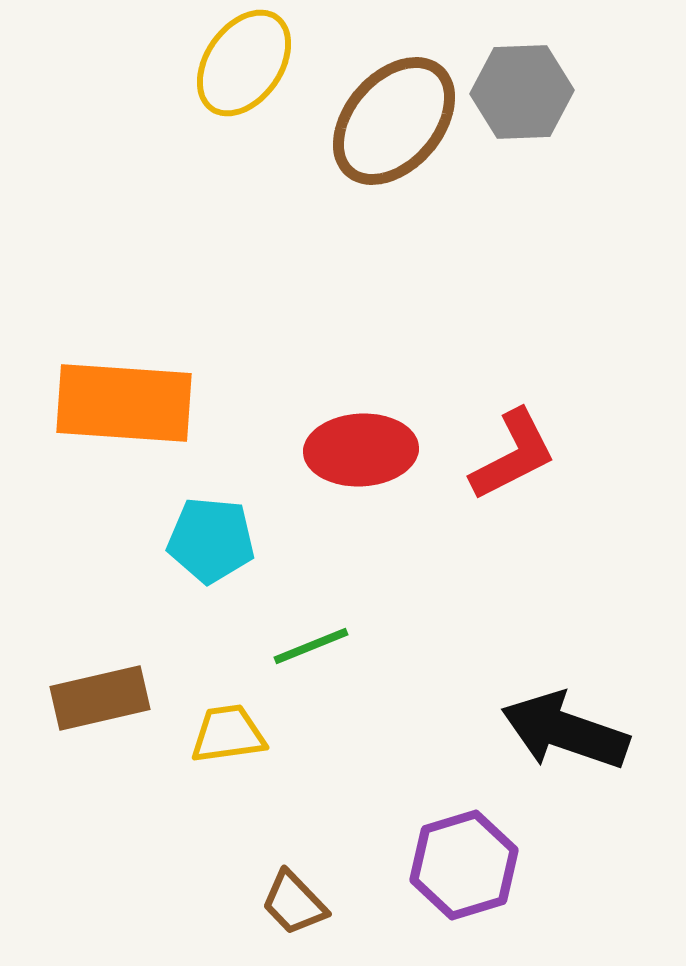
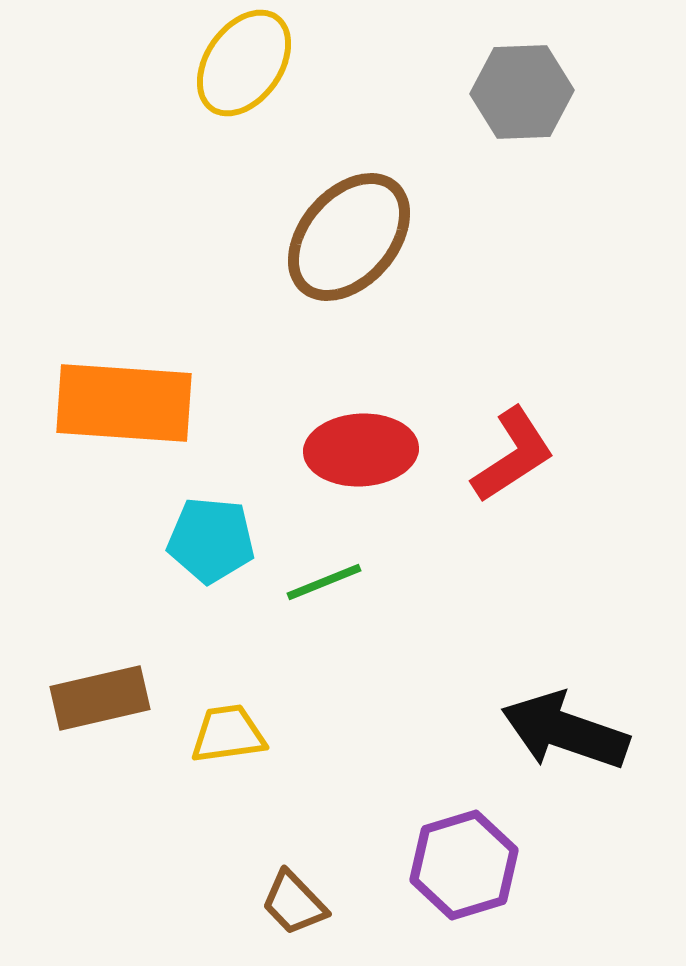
brown ellipse: moved 45 px left, 116 px down
red L-shape: rotated 6 degrees counterclockwise
green line: moved 13 px right, 64 px up
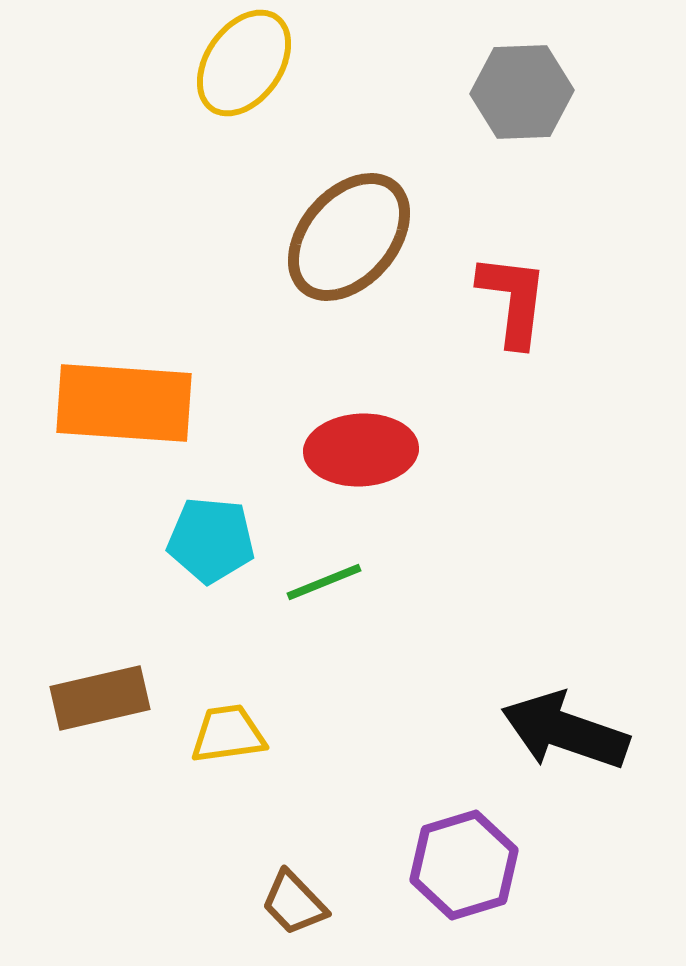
red L-shape: moved 155 px up; rotated 50 degrees counterclockwise
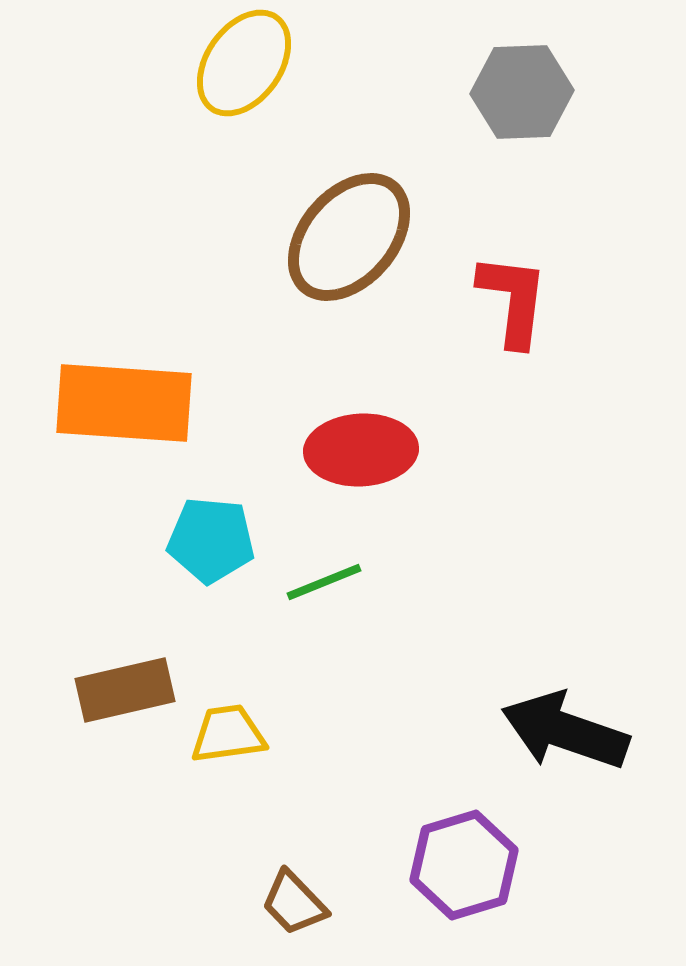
brown rectangle: moved 25 px right, 8 px up
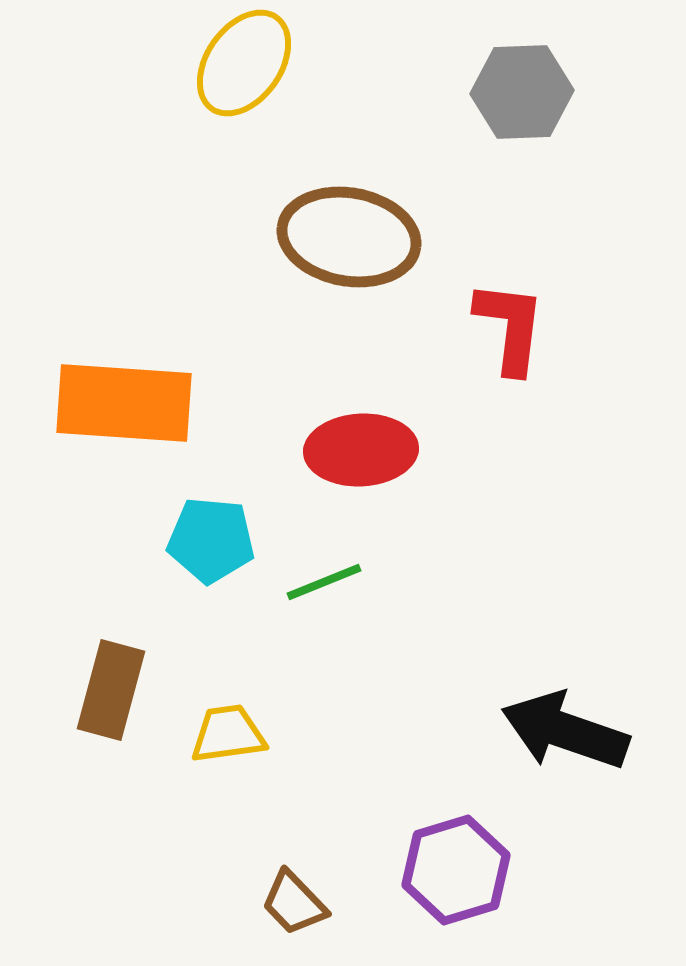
brown ellipse: rotated 59 degrees clockwise
red L-shape: moved 3 px left, 27 px down
brown rectangle: moved 14 px left; rotated 62 degrees counterclockwise
purple hexagon: moved 8 px left, 5 px down
